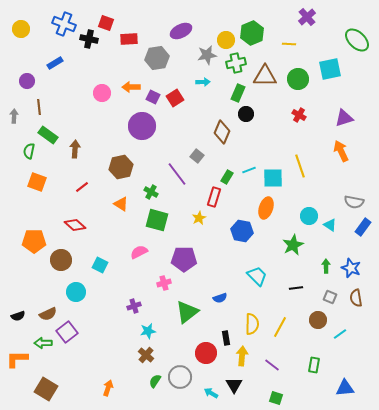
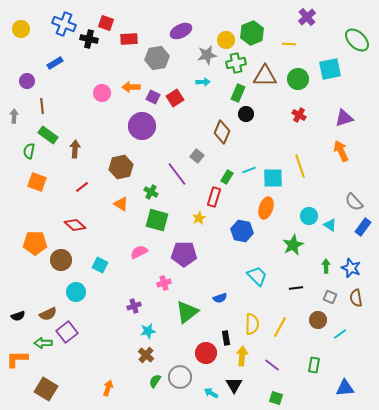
brown line at (39, 107): moved 3 px right, 1 px up
gray semicircle at (354, 202): rotated 36 degrees clockwise
orange pentagon at (34, 241): moved 1 px right, 2 px down
purple pentagon at (184, 259): moved 5 px up
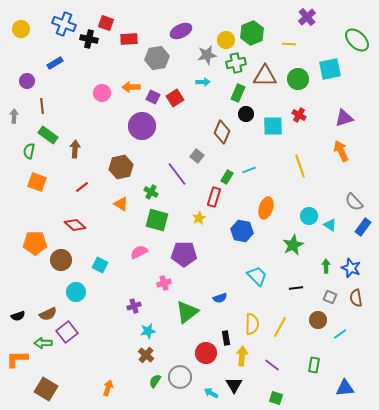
cyan square at (273, 178): moved 52 px up
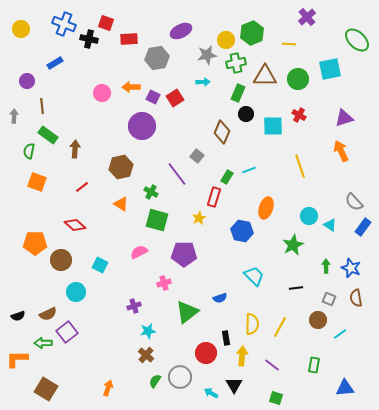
cyan trapezoid at (257, 276): moved 3 px left
gray square at (330, 297): moved 1 px left, 2 px down
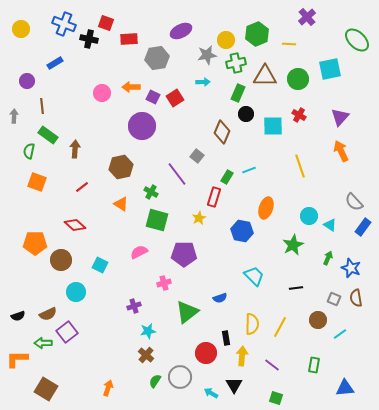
green hexagon at (252, 33): moved 5 px right, 1 px down
purple triangle at (344, 118): moved 4 px left, 1 px up; rotated 30 degrees counterclockwise
green arrow at (326, 266): moved 2 px right, 8 px up; rotated 24 degrees clockwise
gray square at (329, 299): moved 5 px right
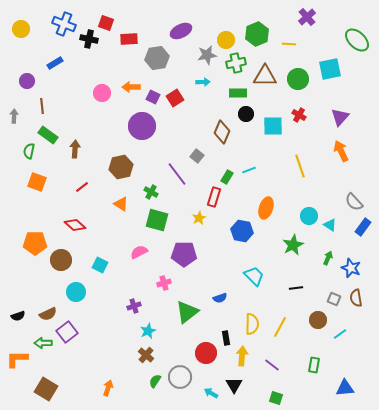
green rectangle at (238, 93): rotated 66 degrees clockwise
cyan star at (148, 331): rotated 14 degrees counterclockwise
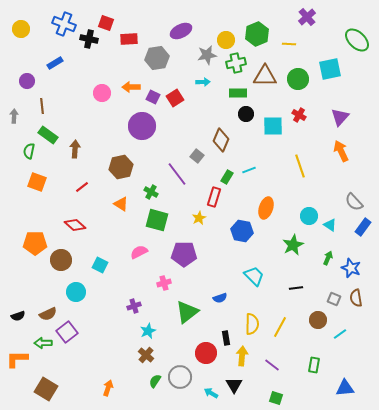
brown diamond at (222, 132): moved 1 px left, 8 px down
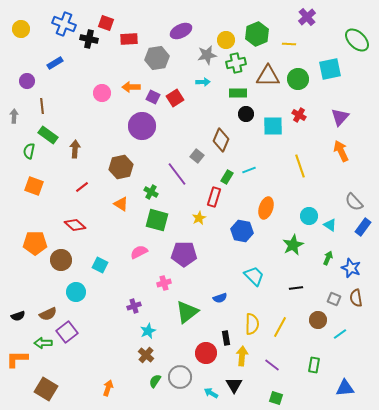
brown triangle at (265, 76): moved 3 px right
orange square at (37, 182): moved 3 px left, 4 px down
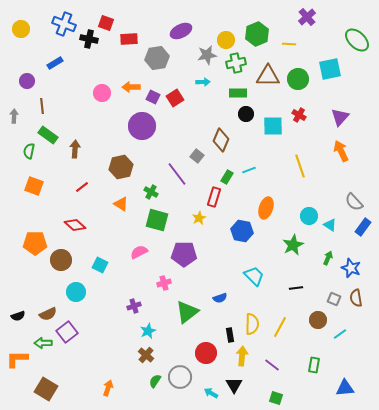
black rectangle at (226, 338): moved 4 px right, 3 px up
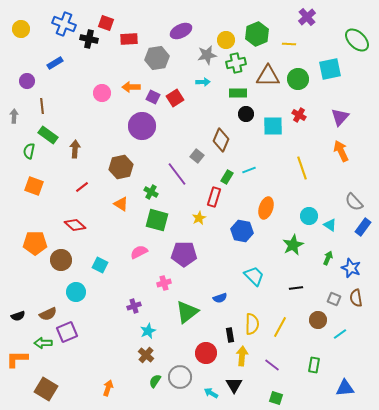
yellow line at (300, 166): moved 2 px right, 2 px down
purple square at (67, 332): rotated 15 degrees clockwise
